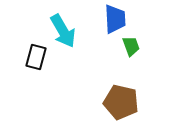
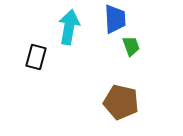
cyan arrow: moved 6 px right, 4 px up; rotated 140 degrees counterclockwise
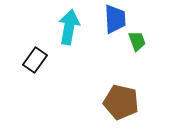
green trapezoid: moved 6 px right, 5 px up
black rectangle: moved 1 px left, 3 px down; rotated 20 degrees clockwise
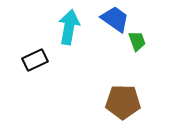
blue trapezoid: rotated 52 degrees counterclockwise
black rectangle: rotated 30 degrees clockwise
brown pentagon: moved 2 px right; rotated 12 degrees counterclockwise
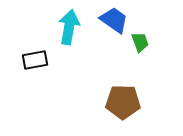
blue trapezoid: moved 1 px left, 1 px down
green trapezoid: moved 3 px right, 1 px down
black rectangle: rotated 15 degrees clockwise
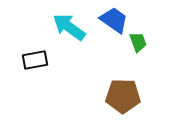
cyan arrow: rotated 64 degrees counterclockwise
green trapezoid: moved 2 px left
brown pentagon: moved 6 px up
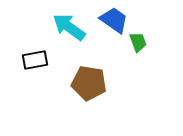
brown pentagon: moved 34 px left, 13 px up; rotated 8 degrees clockwise
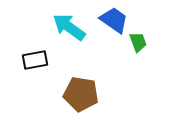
brown pentagon: moved 8 px left, 11 px down
